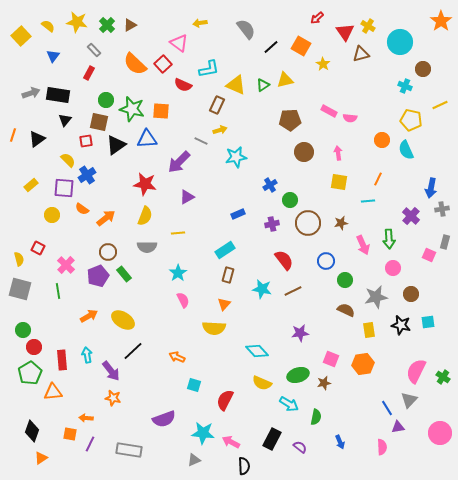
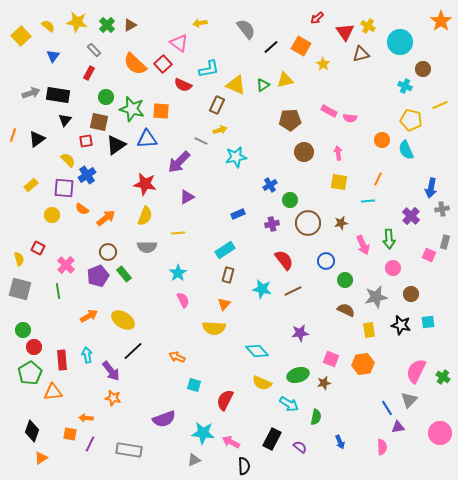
green circle at (106, 100): moved 3 px up
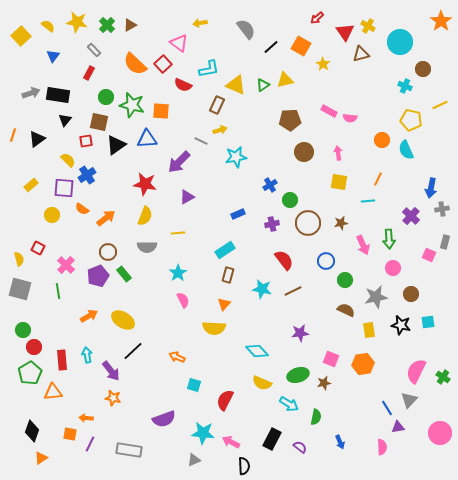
green star at (132, 109): moved 4 px up
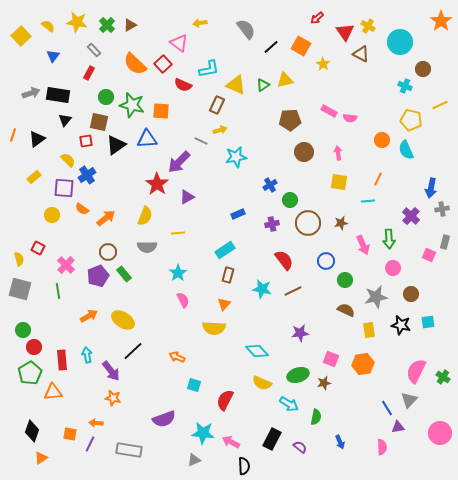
brown triangle at (361, 54): rotated 42 degrees clockwise
red star at (145, 184): moved 12 px right; rotated 25 degrees clockwise
yellow rectangle at (31, 185): moved 3 px right, 8 px up
orange arrow at (86, 418): moved 10 px right, 5 px down
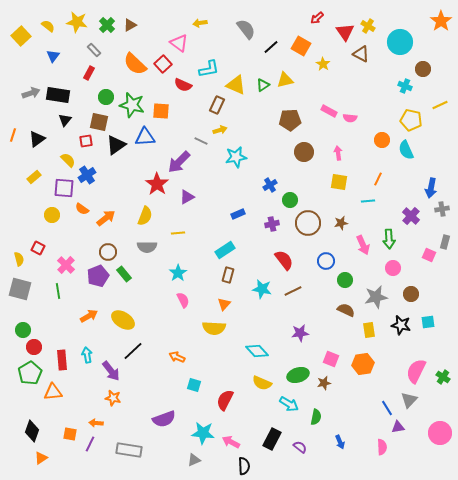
blue triangle at (147, 139): moved 2 px left, 2 px up
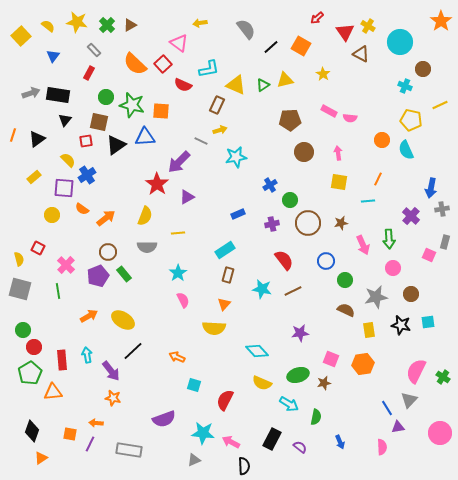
yellow star at (323, 64): moved 10 px down
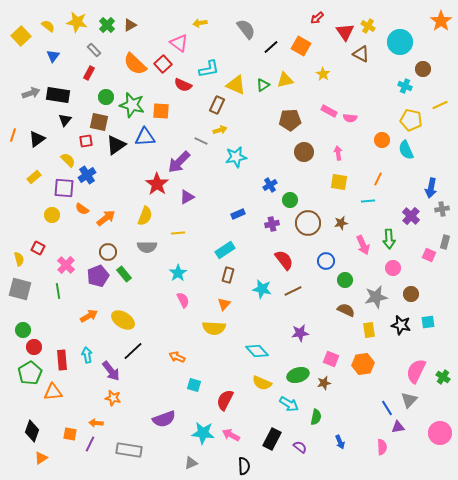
pink arrow at (231, 442): moved 7 px up
gray triangle at (194, 460): moved 3 px left, 3 px down
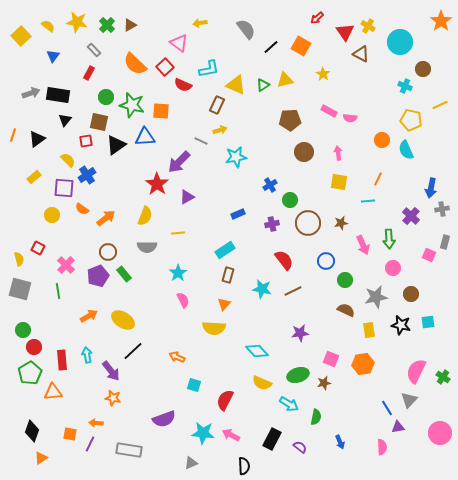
red square at (163, 64): moved 2 px right, 3 px down
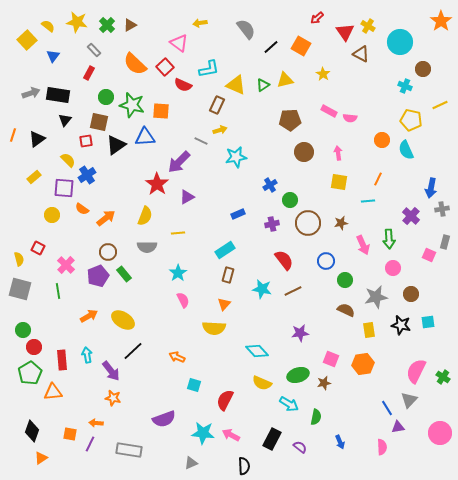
yellow square at (21, 36): moved 6 px right, 4 px down
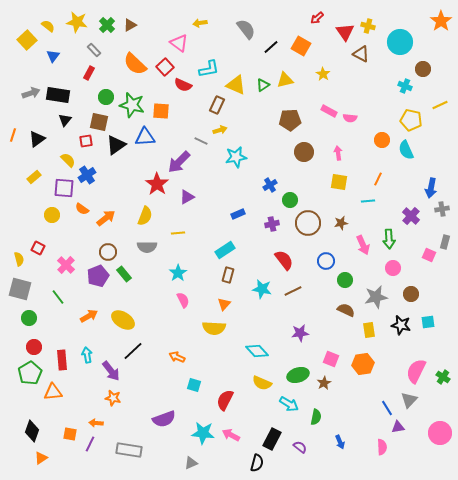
yellow cross at (368, 26): rotated 16 degrees counterclockwise
green line at (58, 291): moved 6 px down; rotated 28 degrees counterclockwise
green circle at (23, 330): moved 6 px right, 12 px up
brown star at (324, 383): rotated 16 degrees counterclockwise
black semicircle at (244, 466): moved 13 px right, 3 px up; rotated 18 degrees clockwise
